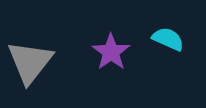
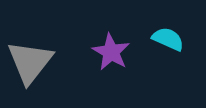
purple star: rotated 6 degrees counterclockwise
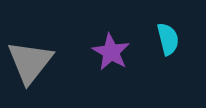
cyan semicircle: rotated 52 degrees clockwise
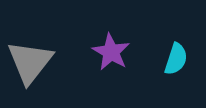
cyan semicircle: moved 8 px right, 20 px down; rotated 32 degrees clockwise
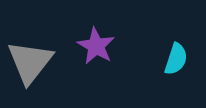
purple star: moved 15 px left, 6 px up
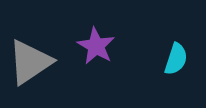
gray triangle: rotated 18 degrees clockwise
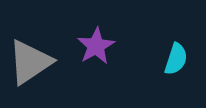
purple star: rotated 12 degrees clockwise
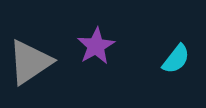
cyan semicircle: rotated 20 degrees clockwise
